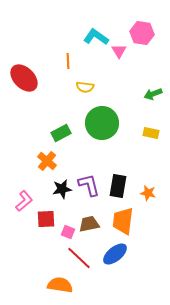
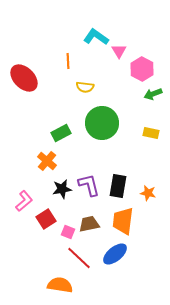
pink hexagon: moved 36 px down; rotated 20 degrees clockwise
red square: rotated 30 degrees counterclockwise
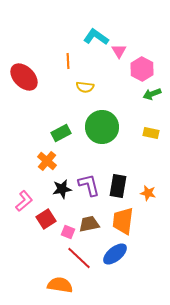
red ellipse: moved 1 px up
green arrow: moved 1 px left
green circle: moved 4 px down
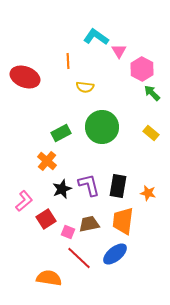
red ellipse: moved 1 px right; rotated 24 degrees counterclockwise
green arrow: moved 1 px up; rotated 66 degrees clockwise
yellow rectangle: rotated 28 degrees clockwise
black star: rotated 12 degrees counterclockwise
orange semicircle: moved 11 px left, 7 px up
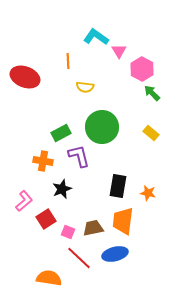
orange cross: moved 4 px left; rotated 30 degrees counterclockwise
purple L-shape: moved 10 px left, 29 px up
brown trapezoid: moved 4 px right, 4 px down
blue ellipse: rotated 25 degrees clockwise
